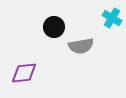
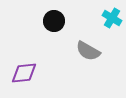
black circle: moved 6 px up
gray semicircle: moved 7 px right, 5 px down; rotated 40 degrees clockwise
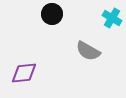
black circle: moved 2 px left, 7 px up
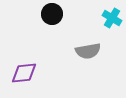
gray semicircle: rotated 40 degrees counterclockwise
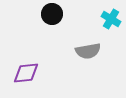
cyan cross: moved 1 px left, 1 px down
purple diamond: moved 2 px right
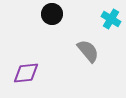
gray semicircle: rotated 120 degrees counterclockwise
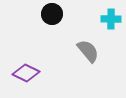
cyan cross: rotated 30 degrees counterclockwise
purple diamond: rotated 32 degrees clockwise
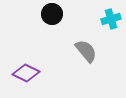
cyan cross: rotated 18 degrees counterclockwise
gray semicircle: moved 2 px left
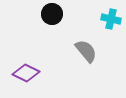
cyan cross: rotated 30 degrees clockwise
